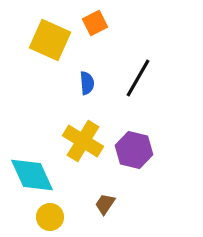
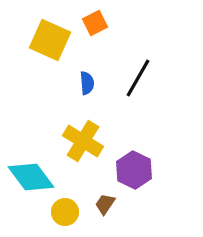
purple hexagon: moved 20 px down; rotated 12 degrees clockwise
cyan diamond: moved 1 px left, 2 px down; rotated 12 degrees counterclockwise
yellow circle: moved 15 px right, 5 px up
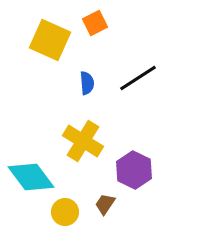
black line: rotated 27 degrees clockwise
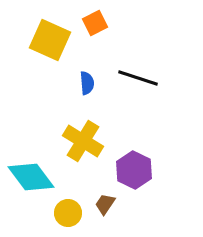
black line: rotated 51 degrees clockwise
yellow circle: moved 3 px right, 1 px down
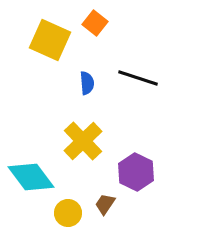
orange square: rotated 25 degrees counterclockwise
yellow cross: rotated 15 degrees clockwise
purple hexagon: moved 2 px right, 2 px down
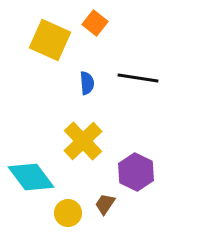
black line: rotated 9 degrees counterclockwise
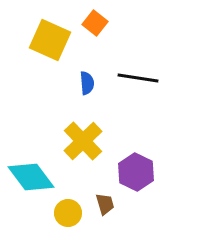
brown trapezoid: rotated 130 degrees clockwise
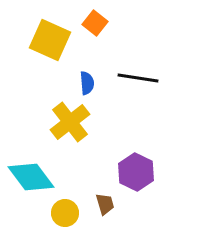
yellow cross: moved 13 px left, 19 px up; rotated 6 degrees clockwise
yellow circle: moved 3 px left
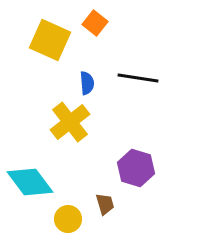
purple hexagon: moved 4 px up; rotated 9 degrees counterclockwise
cyan diamond: moved 1 px left, 5 px down
yellow circle: moved 3 px right, 6 px down
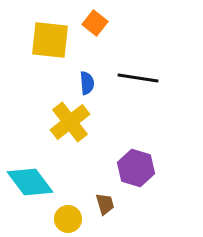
yellow square: rotated 18 degrees counterclockwise
